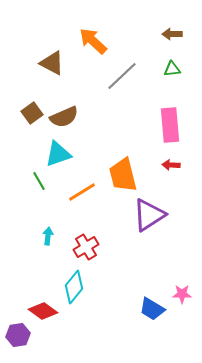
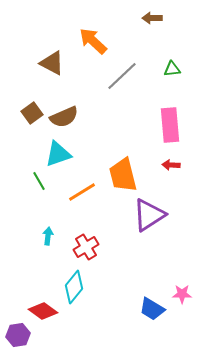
brown arrow: moved 20 px left, 16 px up
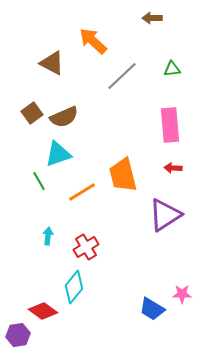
red arrow: moved 2 px right, 3 px down
purple triangle: moved 16 px right
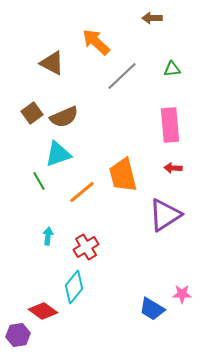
orange arrow: moved 3 px right, 1 px down
orange line: rotated 8 degrees counterclockwise
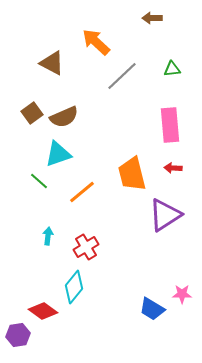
orange trapezoid: moved 9 px right, 1 px up
green line: rotated 18 degrees counterclockwise
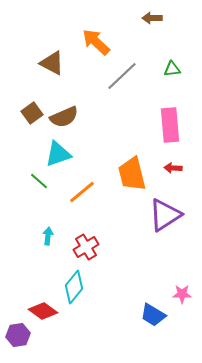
blue trapezoid: moved 1 px right, 6 px down
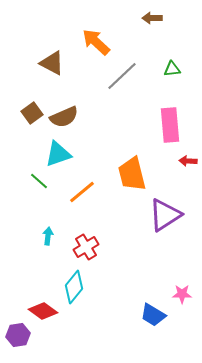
red arrow: moved 15 px right, 7 px up
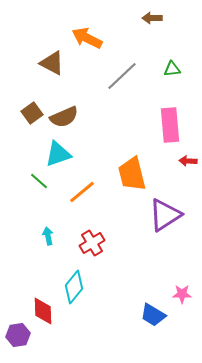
orange arrow: moved 9 px left, 4 px up; rotated 16 degrees counterclockwise
cyan arrow: rotated 18 degrees counterclockwise
red cross: moved 6 px right, 4 px up
red diamond: rotated 52 degrees clockwise
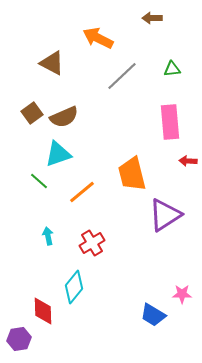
orange arrow: moved 11 px right
pink rectangle: moved 3 px up
purple hexagon: moved 1 px right, 4 px down
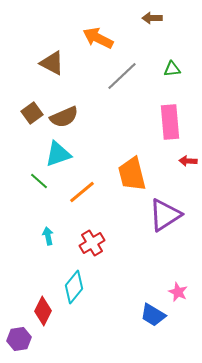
pink star: moved 4 px left, 2 px up; rotated 24 degrees clockwise
red diamond: rotated 28 degrees clockwise
